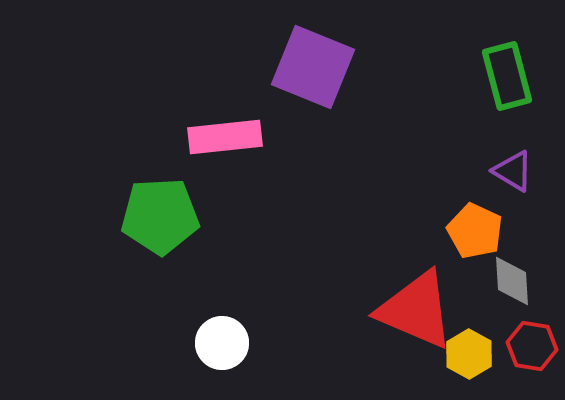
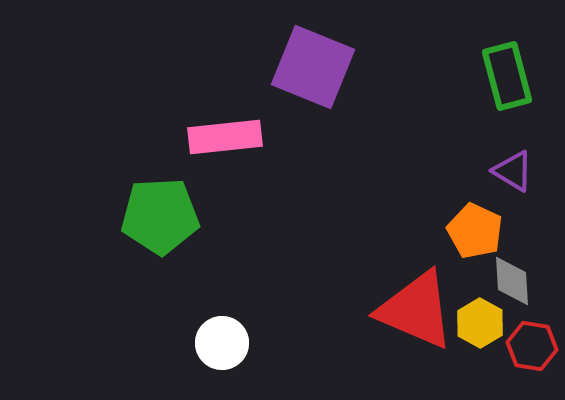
yellow hexagon: moved 11 px right, 31 px up
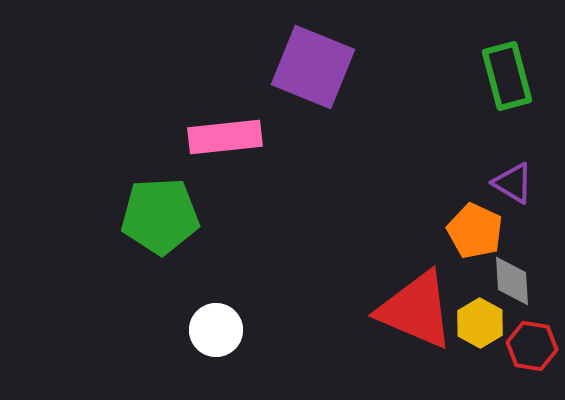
purple triangle: moved 12 px down
white circle: moved 6 px left, 13 px up
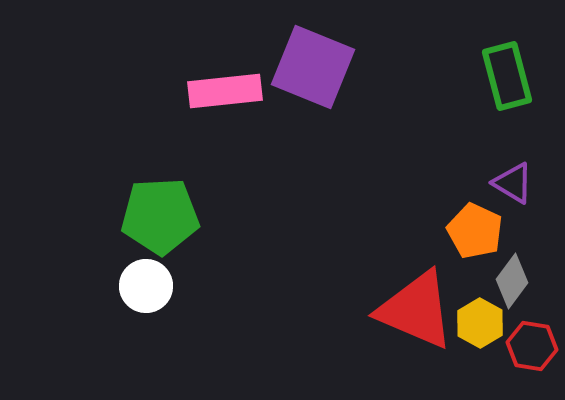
pink rectangle: moved 46 px up
gray diamond: rotated 40 degrees clockwise
white circle: moved 70 px left, 44 px up
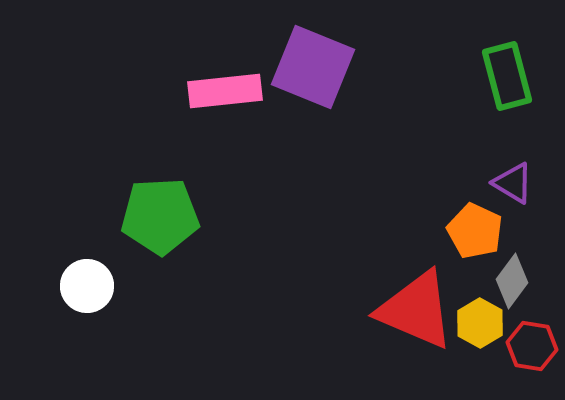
white circle: moved 59 px left
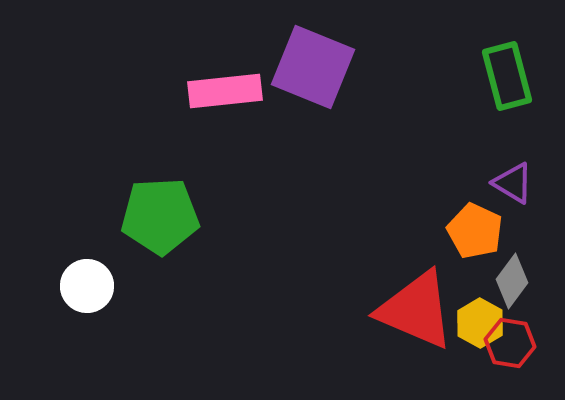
red hexagon: moved 22 px left, 3 px up
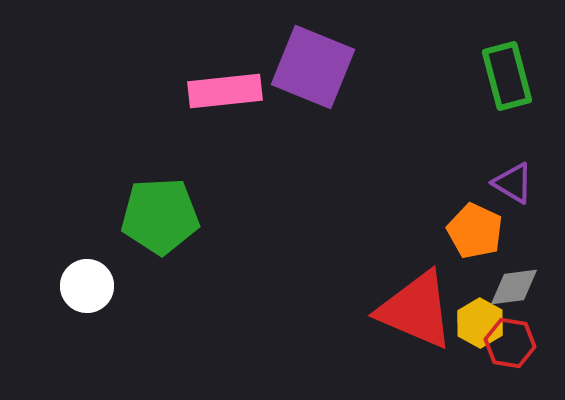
gray diamond: moved 2 px right, 6 px down; rotated 46 degrees clockwise
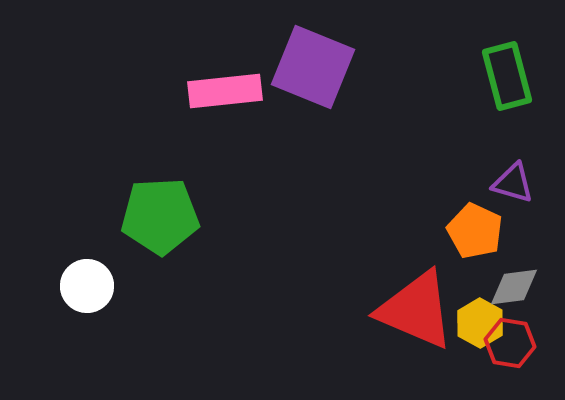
purple triangle: rotated 15 degrees counterclockwise
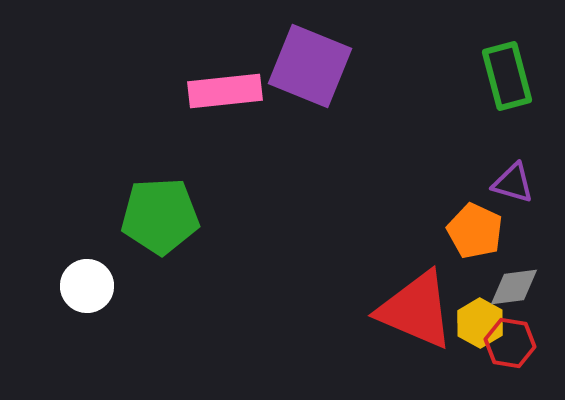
purple square: moved 3 px left, 1 px up
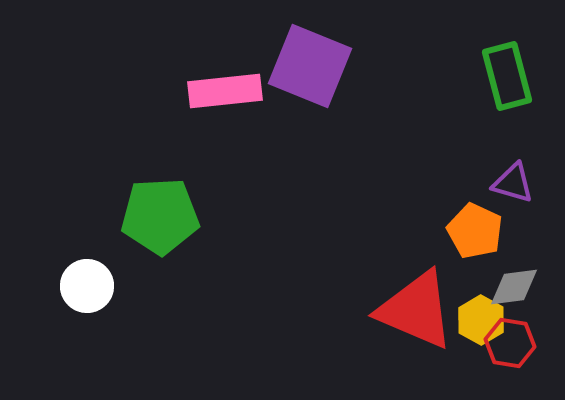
yellow hexagon: moved 1 px right, 3 px up
